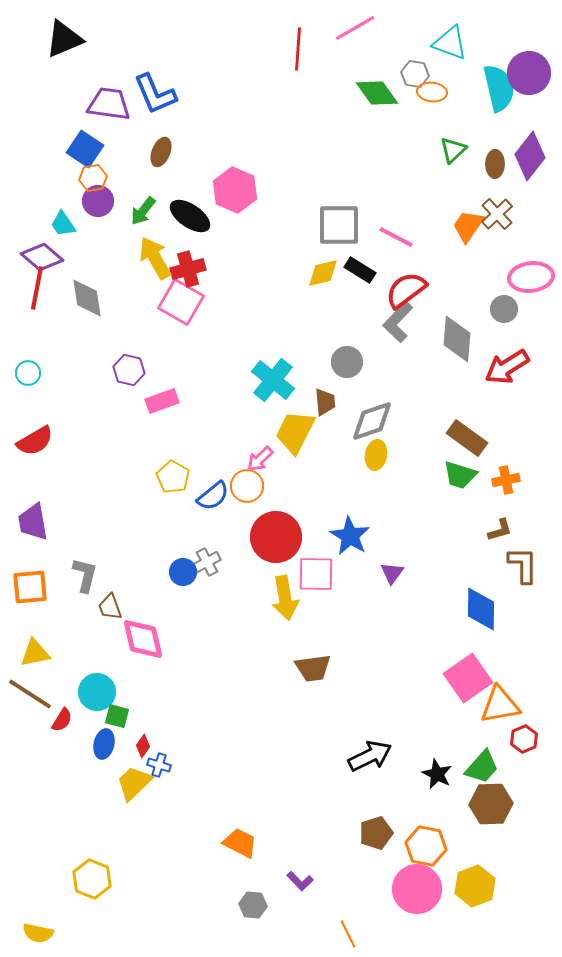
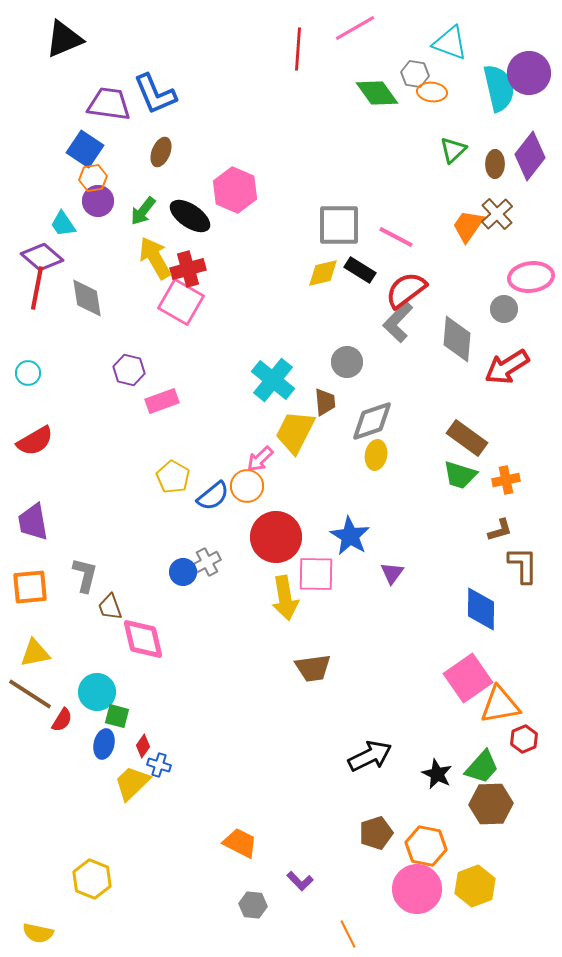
yellow trapezoid at (134, 783): moved 2 px left
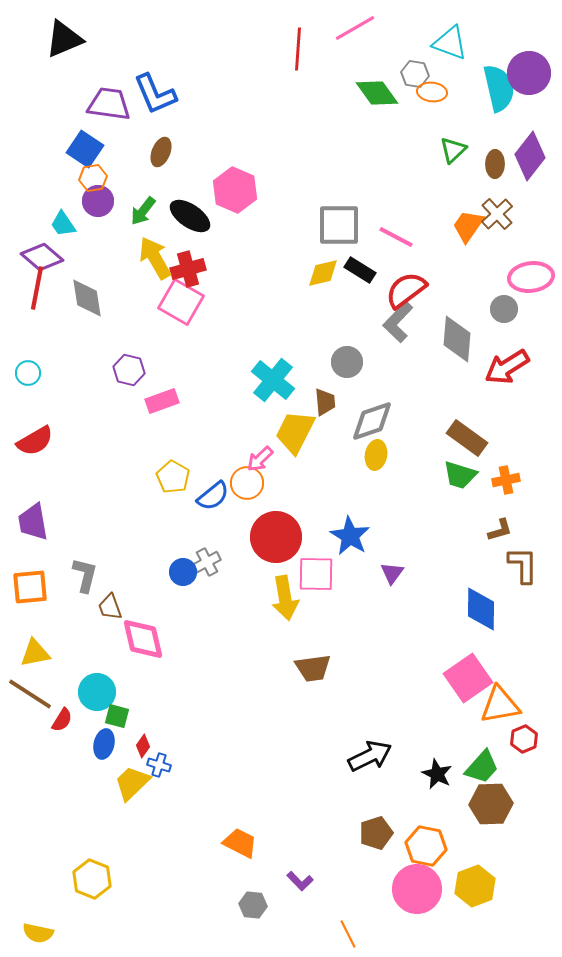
orange circle at (247, 486): moved 3 px up
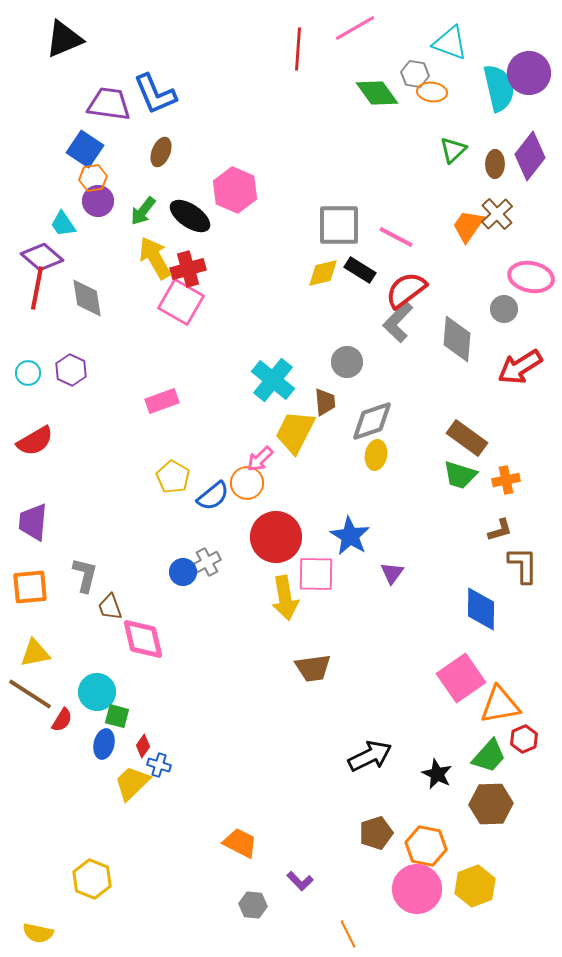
pink ellipse at (531, 277): rotated 18 degrees clockwise
red arrow at (507, 367): moved 13 px right
purple hexagon at (129, 370): moved 58 px left; rotated 12 degrees clockwise
purple trapezoid at (33, 522): rotated 15 degrees clockwise
pink square at (468, 678): moved 7 px left
green trapezoid at (482, 767): moved 7 px right, 11 px up
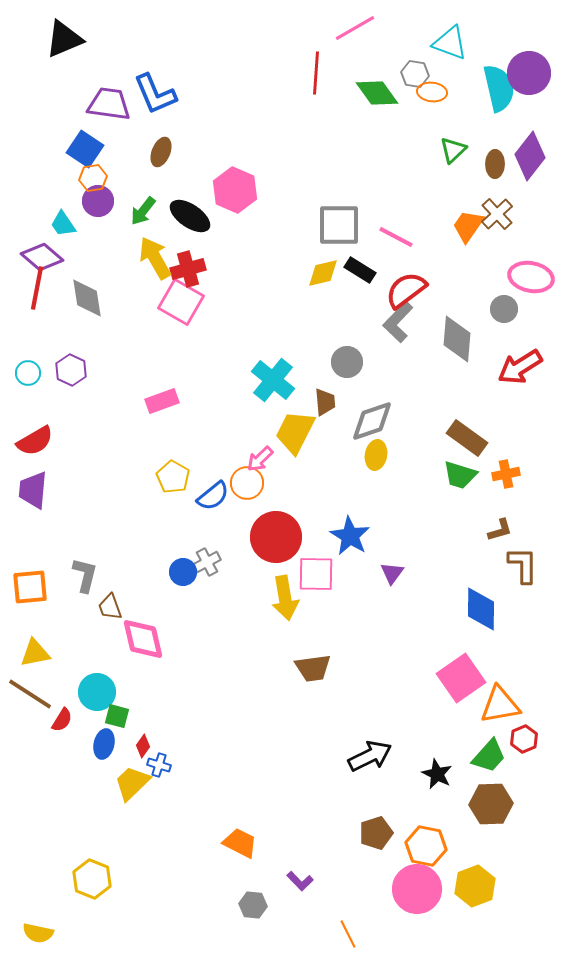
red line at (298, 49): moved 18 px right, 24 px down
orange cross at (506, 480): moved 6 px up
purple trapezoid at (33, 522): moved 32 px up
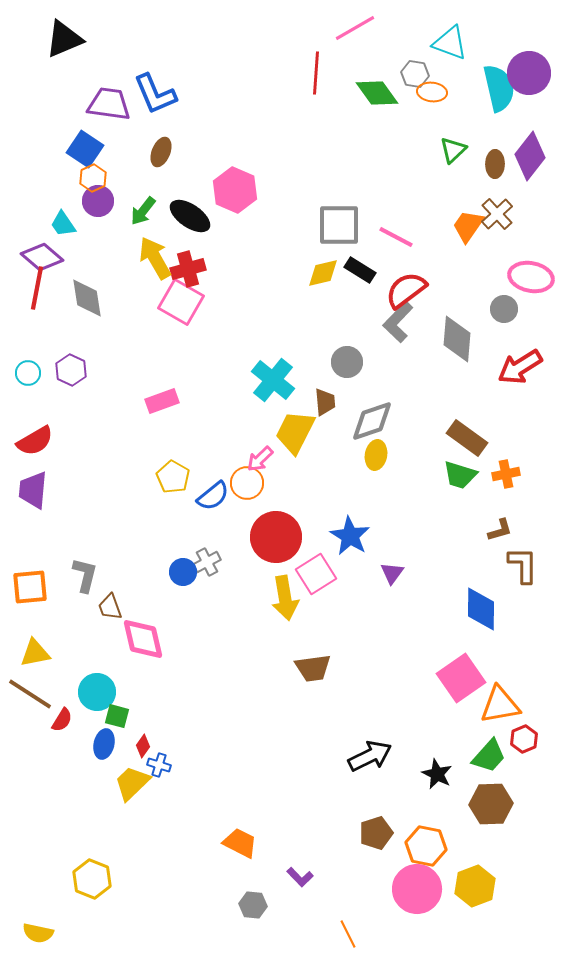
orange hexagon at (93, 178): rotated 16 degrees counterclockwise
pink square at (316, 574): rotated 33 degrees counterclockwise
purple L-shape at (300, 881): moved 4 px up
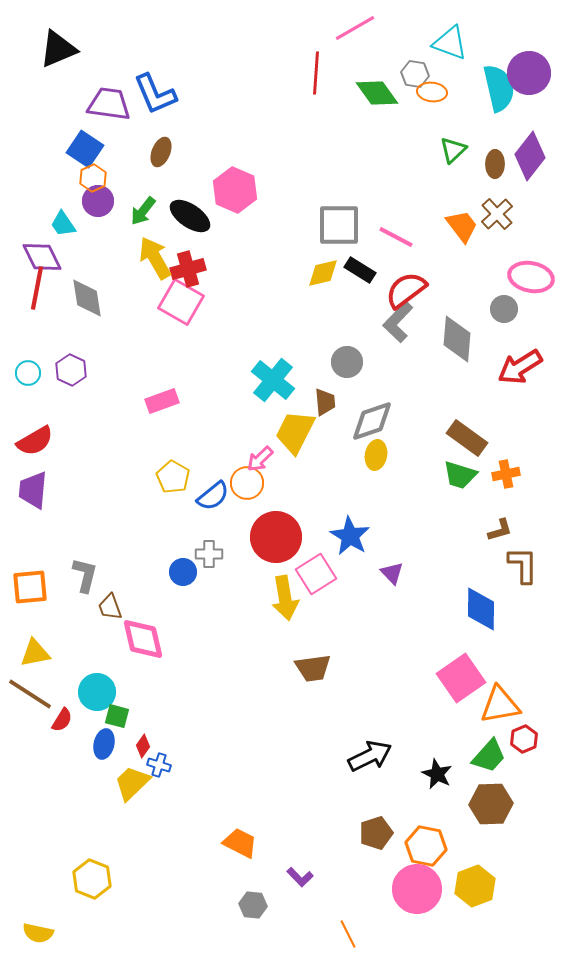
black triangle at (64, 39): moved 6 px left, 10 px down
orange trapezoid at (468, 226): moved 6 px left; rotated 108 degrees clockwise
purple diamond at (42, 257): rotated 24 degrees clockwise
gray cross at (207, 562): moved 2 px right, 8 px up; rotated 28 degrees clockwise
purple triangle at (392, 573): rotated 20 degrees counterclockwise
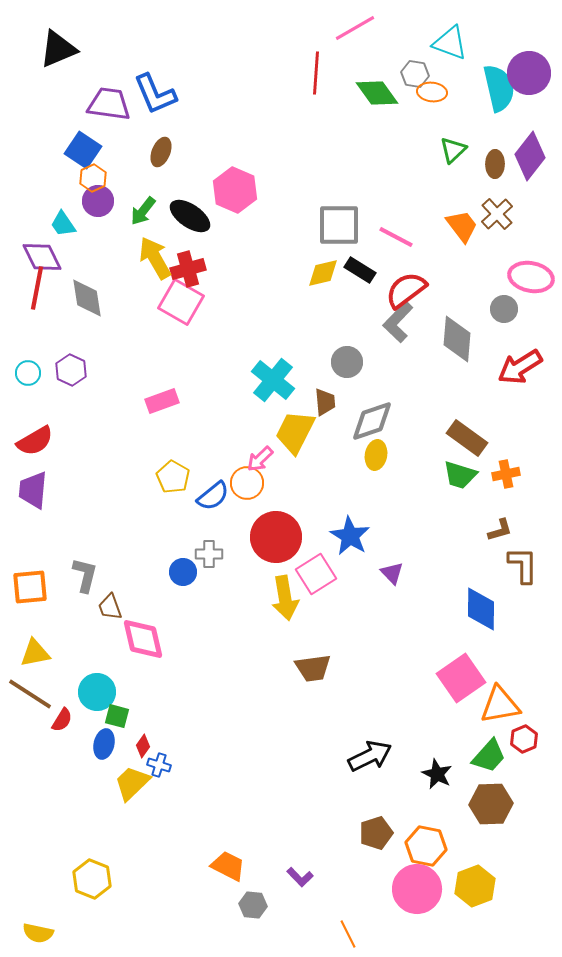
blue square at (85, 149): moved 2 px left, 1 px down
orange trapezoid at (240, 843): moved 12 px left, 23 px down
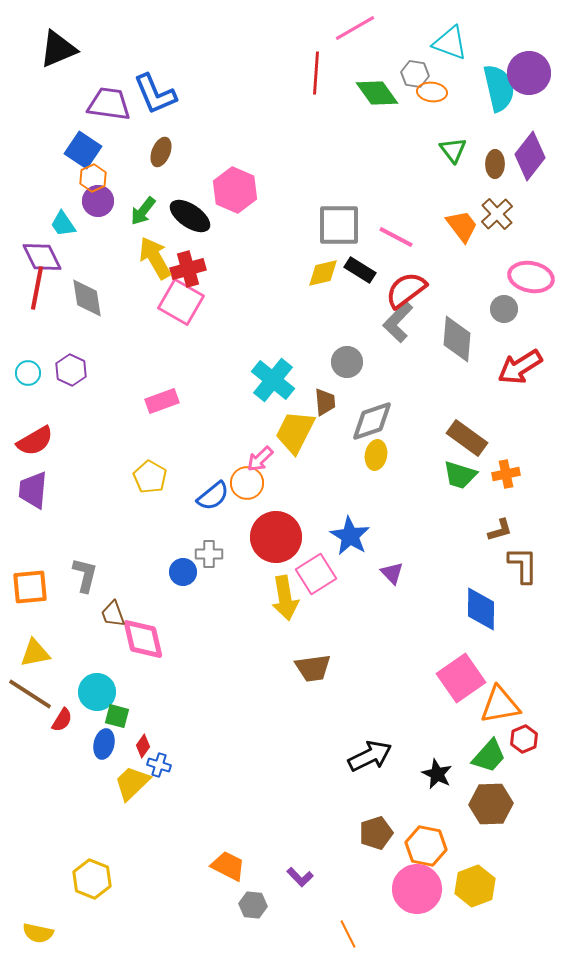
green triangle at (453, 150): rotated 24 degrees counterclockwise
yellow pentagon at (173, 477): moved 23 px left
brown trapezoid at (110, 607): moved 3 px right, 7 px down
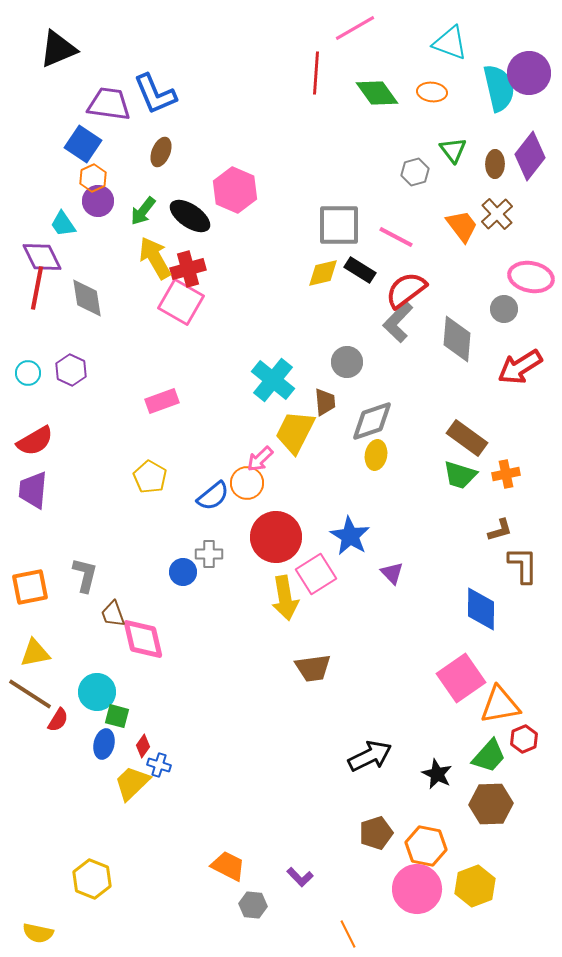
gray hexagon at (415, 74): moved 98 px down; rotated 24 degrees counterclockwise
blue square at (83, 150): moved 6 px up
orange square at (30, 587): rotated 6 degrees counterclockwise
red semicircle at (62, 720): moved 4 px left
